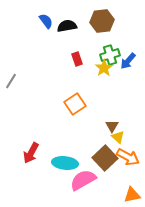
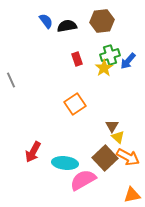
gray line: moved 1 px up; rotated 56 degrees counterclockwise
red arrow: moved 2 px right, 1 px up
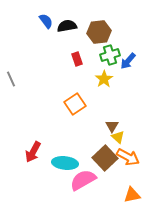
brown hexagon: moved 3 px left, 11 px down
yellow star: moved 11 px down
gray line: moved 1 px up
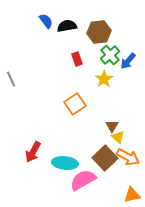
green cross: rotated 24 degrees counterclockwise
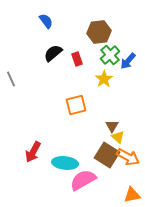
black semicircle: moved 14 px left, 27 px down; rotated 30 degrees counterclockwise
orange square: moved 1 px right, 1 px down; rotated 20 degrees clockwise
brown square: moved 2 px right, 3 px up; rotated 15 degrees counterclockwise
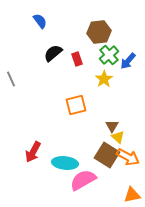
blue semicircle: moved 6 px left
green cross: moved 1 px left
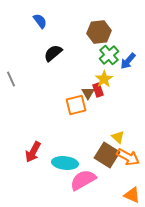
red rectangle: moved 21 px right, 31 px down
brown triangle: moved 24 px left, 33 px up
orange triangle: rotated 36 degrees clockwise
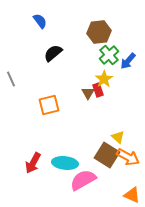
orange square: moved 27 px left
red arrow: moved 11 px down
